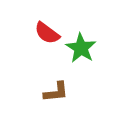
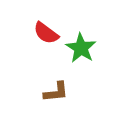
red semicircle: moved 1 px left
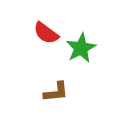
green star: rotated 12 degrees clockwise
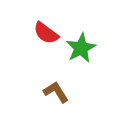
brown L-shape: rotated 116 degrees counterclockwise
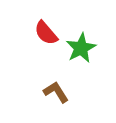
red semicircle: rotated 12 degrees clockwise
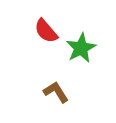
red semicircle: moved 2 px up
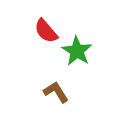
green star: moved 4 px left, 3 px down; rotated 12 degrees counterclockwise
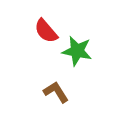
green star: rotated 20 degrees counterclockwise
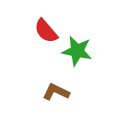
brown L-shape: rotated 32 degrees counterclockwise
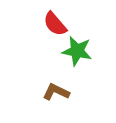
red semicircle: moved 9 px right, 7 px up
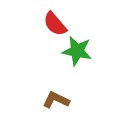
brown L-shape: moved 8 px down
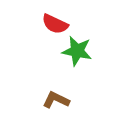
red semicircle: rotated 24 degrees counterclockwise
